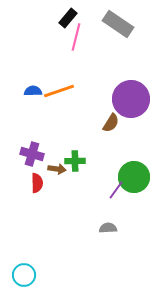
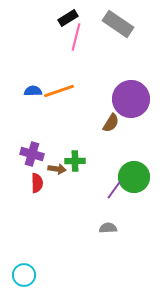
black rectangle: rotated 18 degrees clockwise
purple line: moved 2 px left
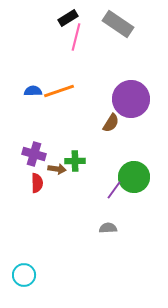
purple cross: moved 2 px right
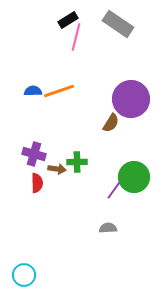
black rectangle: moved 2 px down
green cross: moved 2 px right, 1 px down
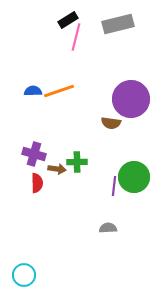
gray rectangle: rotated 48 degrees counterclockwise
brown semicircle: rotated 66 degrees clockwise
purple line: moved 4 px up; rotated 30 degrees counterclockwise
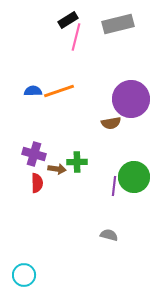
brown semicircle: rotated 18 degrees counterclockwise
gray semicircle: moved 1 px right, 7 px down; rotated 18 degrees clockwise
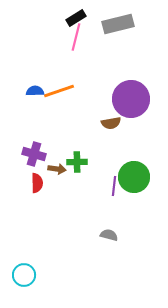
black rectangle: moved 8 px right, 2 px up
blue semicircle: moved 2 px right
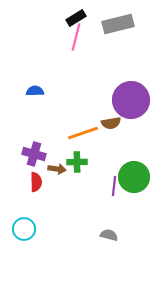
orange line: moved 24 px right, 42 px down
purple circle: moved 1 px down
red semicircle: moved 1 px left, 1 px up
cyan circle: moved 46 px up
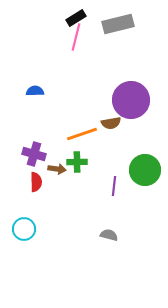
orange line: moved 1 px left, 1 px down
green circle: moved 11 px right, 7 px up
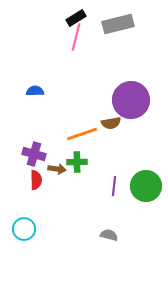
green circle: moved 1 px right, 16 px down
red semicircle: moved 2 px up
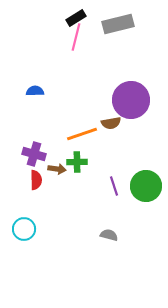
purple line: rotated 24 degrees counterclockwise
